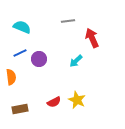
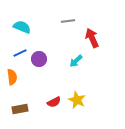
orange semicircle: moved 1 px right
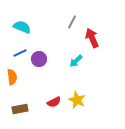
gray line: moved 4 px right, 1 px down; rotated 56 degrees counterclockwise
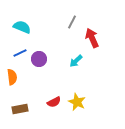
yellow star: moved 2 px down
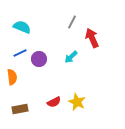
cyan arrow: moved 5 px left, 4 px up
